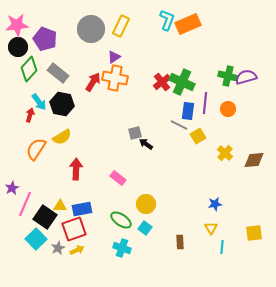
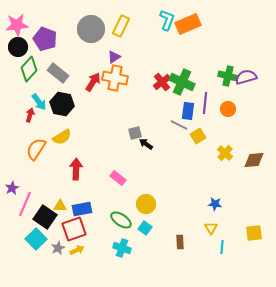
blue star at (215, 204): rotated 16 degrees clockwise
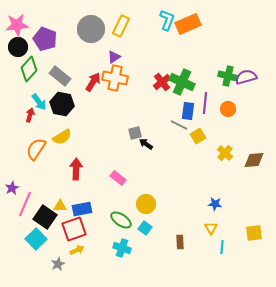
gray rectangle at (58, 73): moved 2 px right, 3 px down
gray star at (58, 248): moved 16 px down
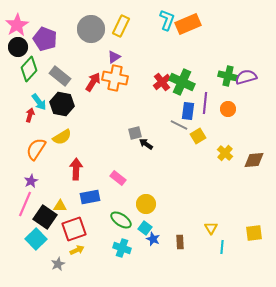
pink star at (17, 25): rotated 25 degrees counterclockwise
purple star at (12, 188): moved 19 px right, 7 px up
blue star at (215, 204): moved 62 px left, 35 px down; rotated 16 degrees clockwise
blue rectangle at (82, 209): moved 8 px right, 12 px up
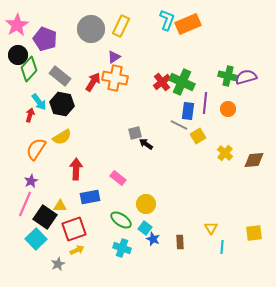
black circle at (18, 47): moved 8 px down
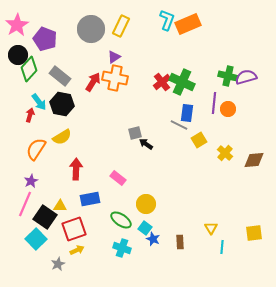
purple line at (205, 103): moved 9 px right
blue rectangle at (188, 111): moved 1 px left, 2 px down
yellow square at (198, 136): moved 1 px right, 4 px down
blue rectangle at (90, 197): moved 2 px down
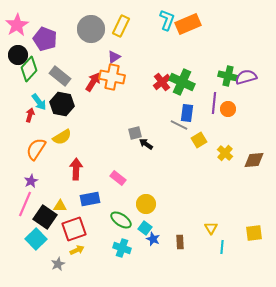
orange cross at (115, 78): moved 3 px left, 1 px up
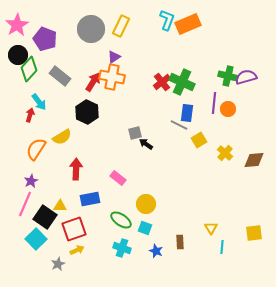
black hexagon at (62, 104): moved 25 px right, 8 px down; rotated 15 degrees clockwise
cyan square at (145, 228): rotated 16 degrees counterclockwise
blue star at (153, 239): moved 3 px right, 12 px down
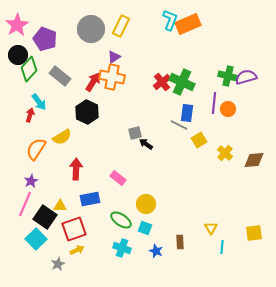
cyan L-shape at (167, 20): moved 3 px right
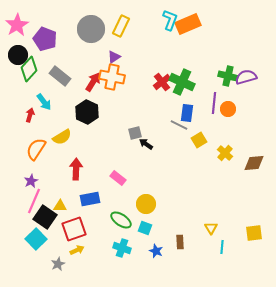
cyan arrow at (39, 102): moved 5 px right
brown diamond at (254, 160): moved 3 px down
pink line at (25, 204): moved 9 px right, 3 px up
